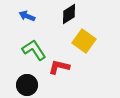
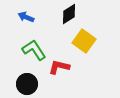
blue arrow: moved 1 px left, 1 px down
black circle: moved 1 px up
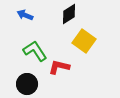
blue arrow: moved 1 px left, 2 px up
green L-shape: moved 1 px right, 1 px down
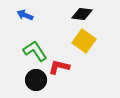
black diamond: moved 13 px right; rotated 40 degrees clockwise
black circle: moved 9 px right, 4 px up
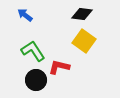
blue arrow: rotated 14 degrees clockwise
green L-shape: moved 2 px left
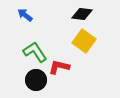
green L-shape: moved 2 px right, 1 px down
